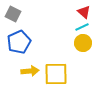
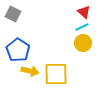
blue pentagon: moved 1 px left, 8 px down; rotated 15 degrees counterclockwise
yellow arrow: rotated 18 degrees clockwise
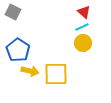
gray square: moved 2 px up
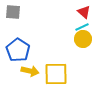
gray square: rotated 21 degrees counterclockwise
yellow circle: moved 4 px up
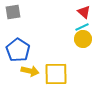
gray square: rotated 14 degrees counterclockwise
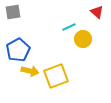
red triangle: moved 13 px right
cyan line: moved 13 px left
blue pentagon: rotated 10 degrees clockwise
yellow square: moved 2 px down; rotated 20 degrees counterclockwise
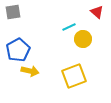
yellow square: moved 18 px right
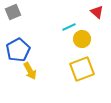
gray square: rotated 14 degrees counterclockwise
yellow circle: moved 1 px left
yellow arrow: rotated 48 degrees clockwise
yellow square: moved 8 px right, 7 px up
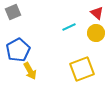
red triangle: moved 1 px down
yellow circle: moved 14 px right, 6 px up
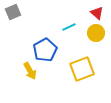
blue pentagon: moved 27 px right
